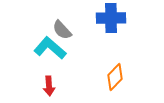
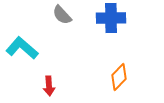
gray semicircle: moved 15 px up
cyan L-shape: moved 28 px left
orange diamond: moved 4 px right
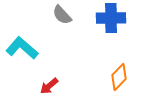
red arrow: rotated 54 degrees clockwise
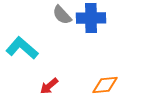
blue cross: moved 20 px left
orange diamond: moved 14 px left, 8 px down; rotated 40 degrees clockwise
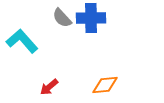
gray semicircle: moved 3 px down
cyan L-shape: moved 7 px up; rotated 8 degrees clockwise
red arrow: moved 1 px down
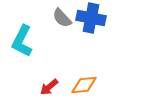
blue cross: rotated 12 degrees clockwise
cyan L-shape: rotated 112 degrees counterclockwise
orange diamond: moved 21 px left
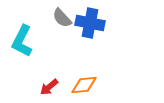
blue cross: moved 1 px left, 5 px down
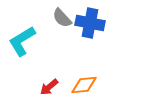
cyan L-shape: rotated 32 degrees clockwise
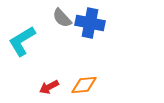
red arrow: rotated 12 degrees clockwise
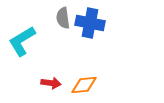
gray semicircle: moved 1 px right; rotated 35 degrees clockwise
red arrow: moved 2 px right, 4 px up; rotated 144 degrees counterclockwise
